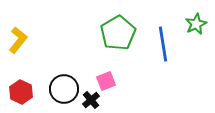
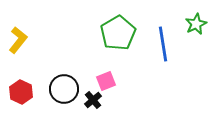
black cross: moved 2 px right
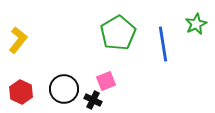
black cross: rotated 24 degrees counterclockwise
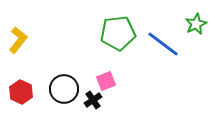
green pentagon: rotated 24 degrees clockwise
blue line: rotated 44 degrees counterclockwise
black cross: rotated 30 degrees clockwise
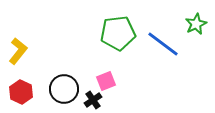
yellow L-shape: moved 11 px down
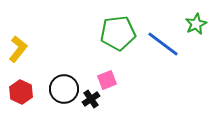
yellow L-shape: moved 2 px up
pink square: moved 1 px right, 1 px up
black cross: moved 2 px left, 1 px up
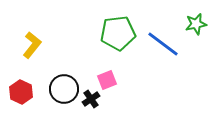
green star: rotated 15 degrees clockwise
yellow L-shape: moved 14 px right, 4 px up
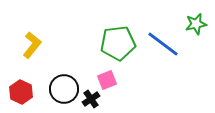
green pentagon: moved 10 px down
